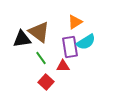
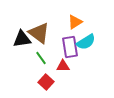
brown triangle: moved 1 px down
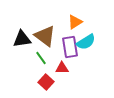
brown triangle: moved 6 px right, 3 px down
red triangle: moved 1 px left, 2 px down
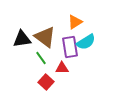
brown triangle: moved 1 px down
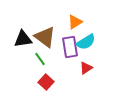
black triangle: moved 1 px right
green line: moved 1 px left, 1 px down
red triangle: moved 24 px right; rotated 32 degrees counterclockwise
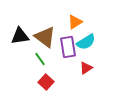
black triangle: moved 3 px left, 3 px up
purple rectangle: moved 2 px left
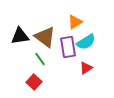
red square: moved 12 px left
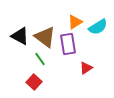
black triangle: rotated 36 degrees clockwise
cyan semicircle: moved 12 px right, 15 px up
purple rectangle: moved 3 px up
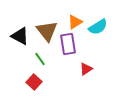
brown triangle: moved 2 px right, 6 px up; rotated 15 degrees clockwise
red triangle: moved 1 px down
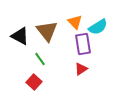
orange triangle: rotated 42 degrees counterclockwise
purple rectangle: moved 15 px right
red triangle: moved 5 px left
